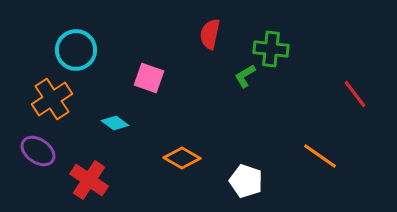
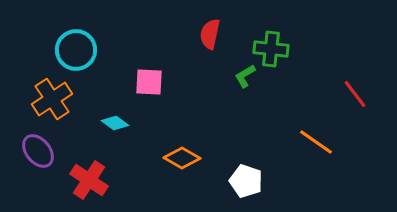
pink square: moved 4 px down; rotated 16 degrees counterclockwise
purple ellipse: rotated 16 degrees clockwise
orange line: moved 4 px left, 14 px up
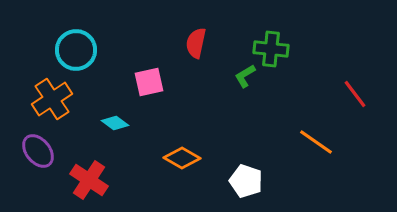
red semicircle: moved 14 px left, 9 px down
pink square: rotated 16 degrees counterclockwise
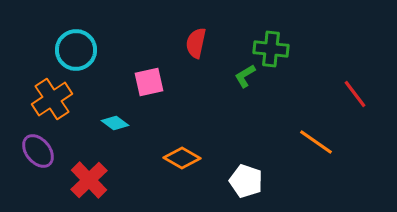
red cross: rotated 12 degrees clockwise
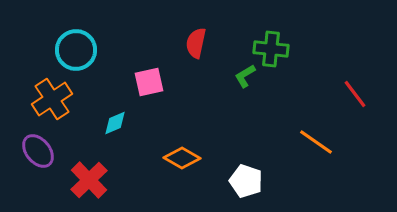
cyan diamond: rotated 60 degrees counterclockwise
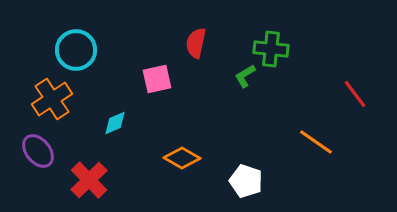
pink square: moved 8 px right, 3 px up
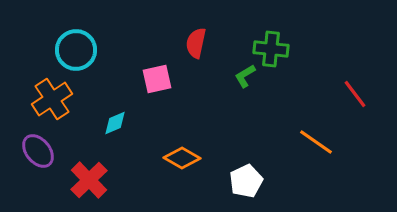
white pentagon: rotated 28 degrees clockwise
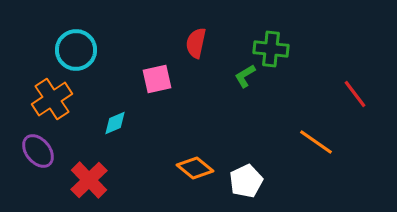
orange diamond: moved 13 px right, 10 px down; rotated 9 degrees clockwise
